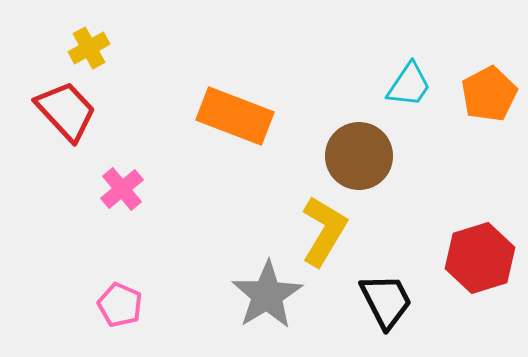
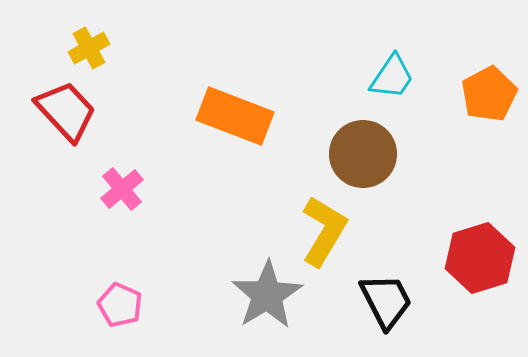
cyan trapezoid: moved 17 px left, 8 px up
brown circle: moved 4 px right, 2 px up
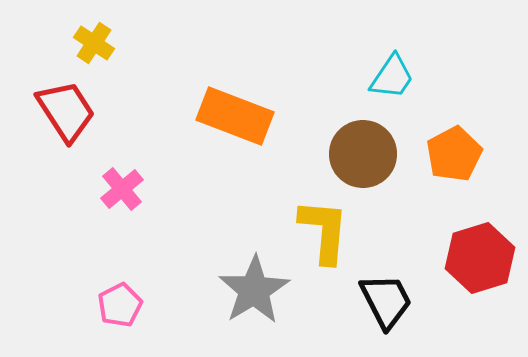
yellow cross: moved 5 px right, 5 px up; rotated 27 degrees counterclockwise
orange pentagon: moved 35 px left, 60 px down
red trapezoid: rotated 10 degrees clockwise
yellow L-shape: rotated 26 degrees counterclockwise
gray star: moved 13 px left, 5 px up
pink pentagon: rotated 21 degrees clockwise
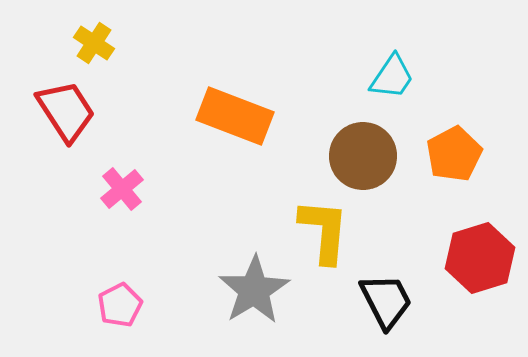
brown circle: moved 2 px down
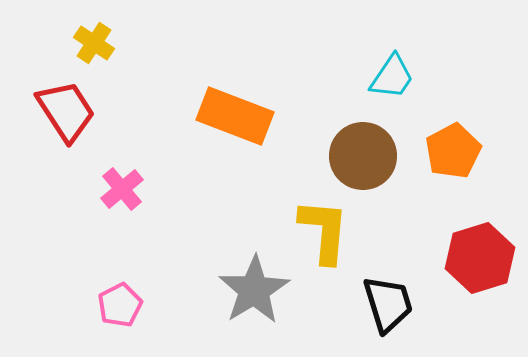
orange pentagon: moved 1 px left, 3 px up
black trapezoid: moved 2 px right, 3 px down; rotated 10 degrees clockwise
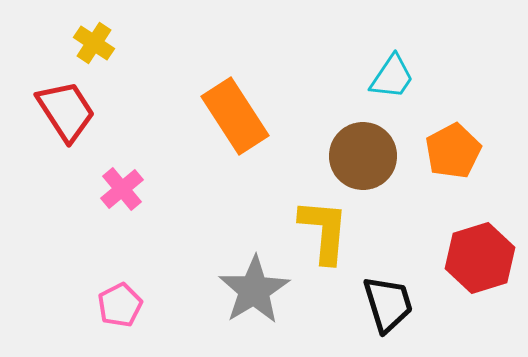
orange rectangle: rotated 36 degrees clockwise
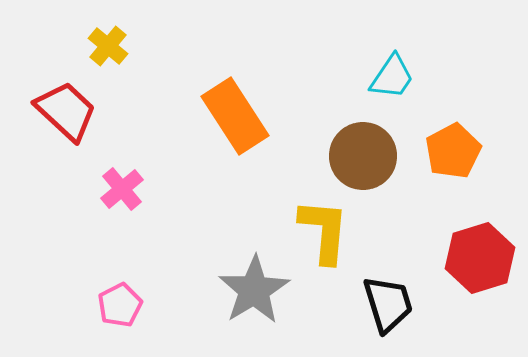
yellow cross: moved 14 px right, 3 px down; rotated 6 degrees clockwise
red trapezoid: rotated 14 degrees counterclockwise
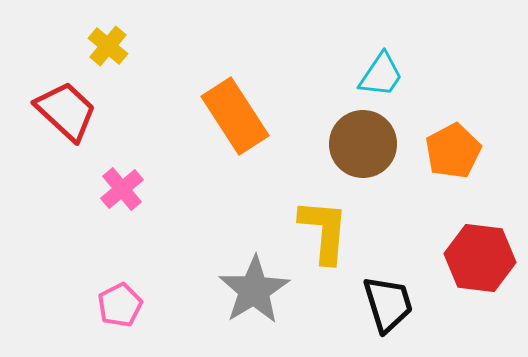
cyan trapezoid: moved 11 px left, 2 px up
brown circle: moved 12 px up
red hexagon: rotated 24 degrees clockwise
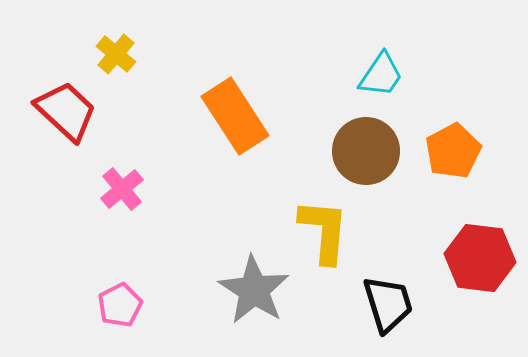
yellow cross: moved 8 px right, 8 px down
brown circle: moved 3 px right, 7 px down
gray star: rotated 8 degrees counterclockwise
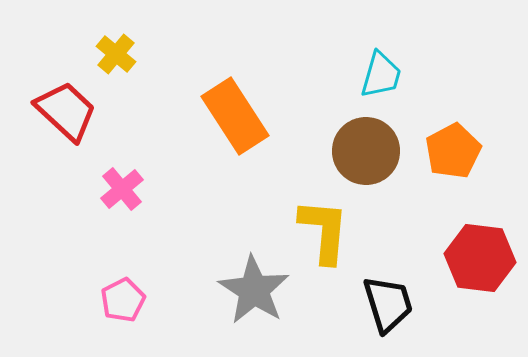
cyan trapezoid: rotated 18 degrees counterclockwise
pink pentagon: moved 3 px right, 5 px up
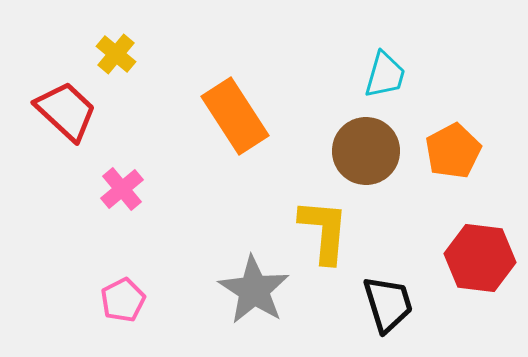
cyan trapezoid: moved 4 px right
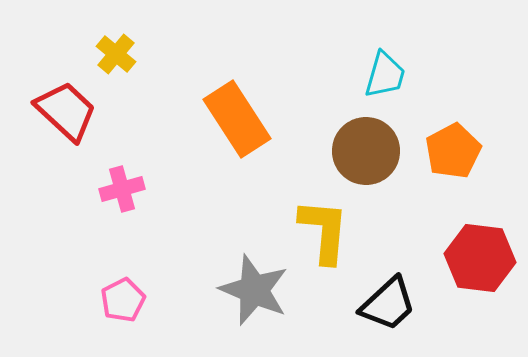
orange rectangle: moved 2 px right, 3 px down
pink cross: rotated 24 degrees clockwise
gray star: rotated 10 degrees counterclockwise
black trapezoid: rotated 64 degrees clockwise
